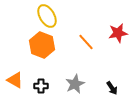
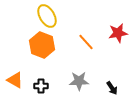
gray star: moved 4 px right, 3 px up; rotated 24 degrees clockwise
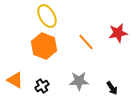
orange hexagon: moved 2 px right, 1 px down
black cross: moved 1 px right; rotated 32 degrees counterclockwise
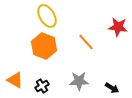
red star: moved 6 px up; rotated 18 degrees clockwise
black arrow: rotated 24 degrees counterclockwise
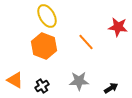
black arrow: moved 1 px left; rotated 64 degrees counterclockwise
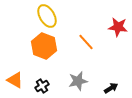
gray star: moved 1 px left; rotated 12 degrees counterclockwise
